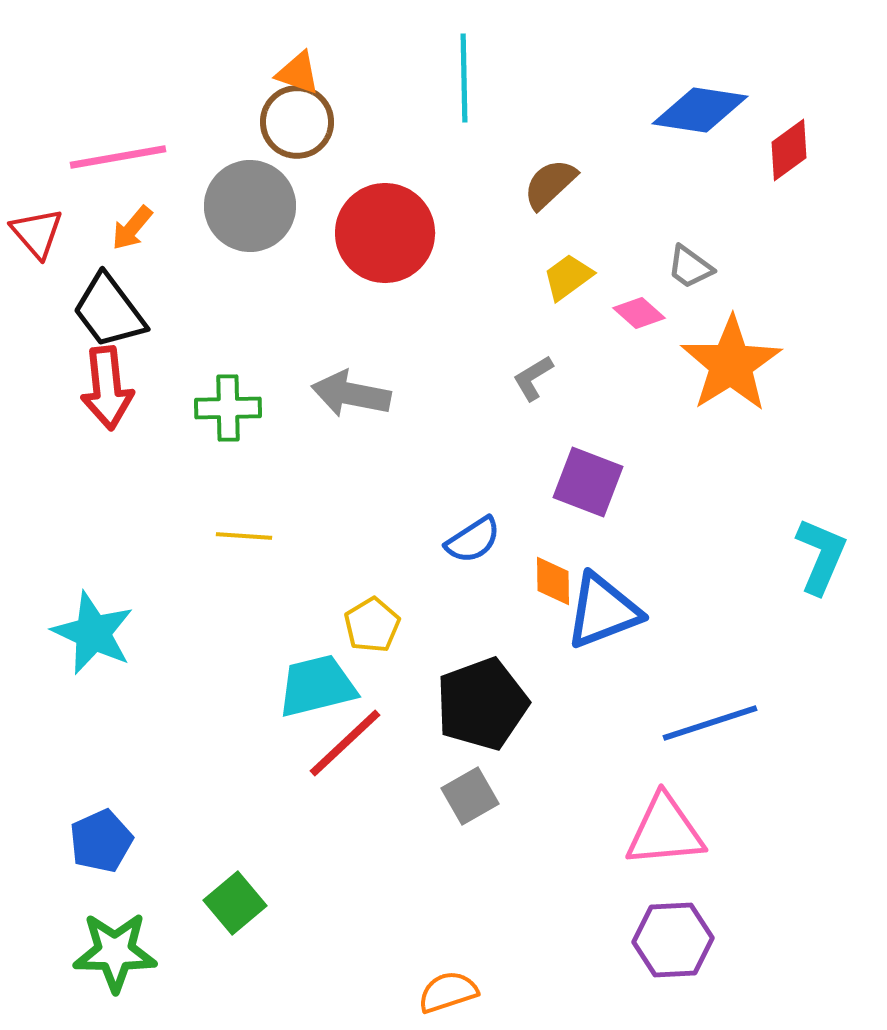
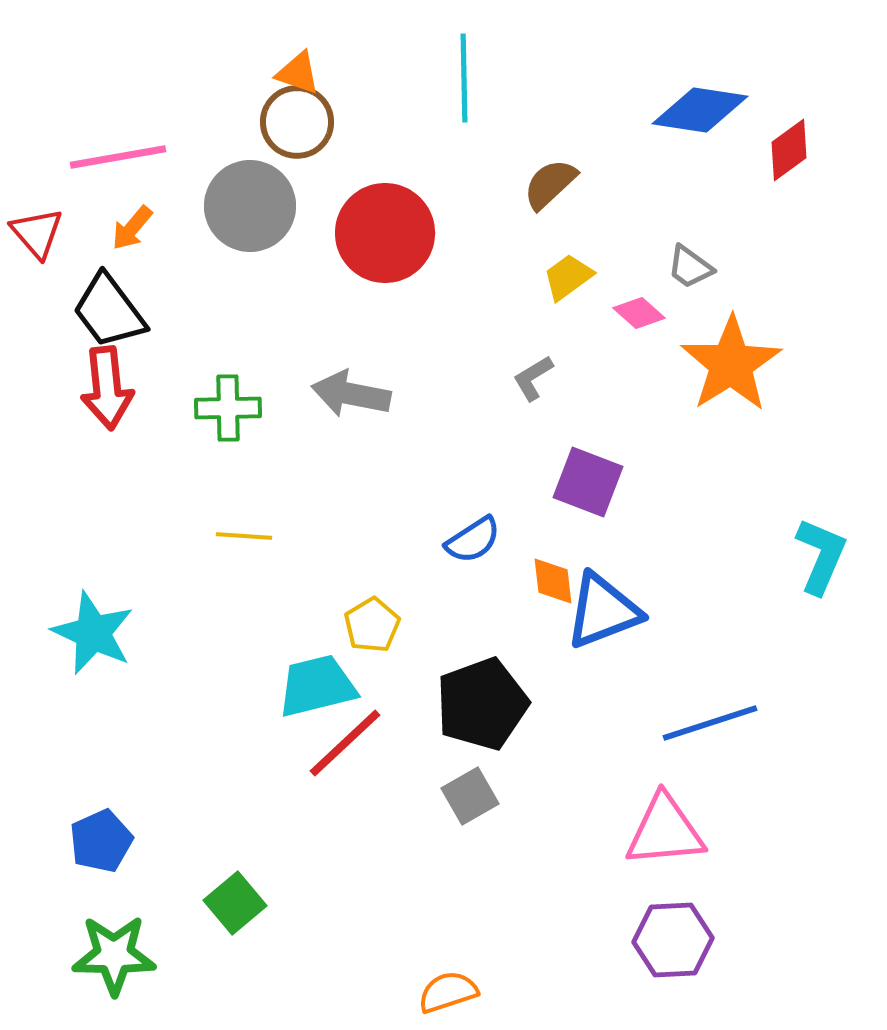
orange diamond: rotated 6 degrees counterclockwise
green star: moved 1 px left, 3 px down
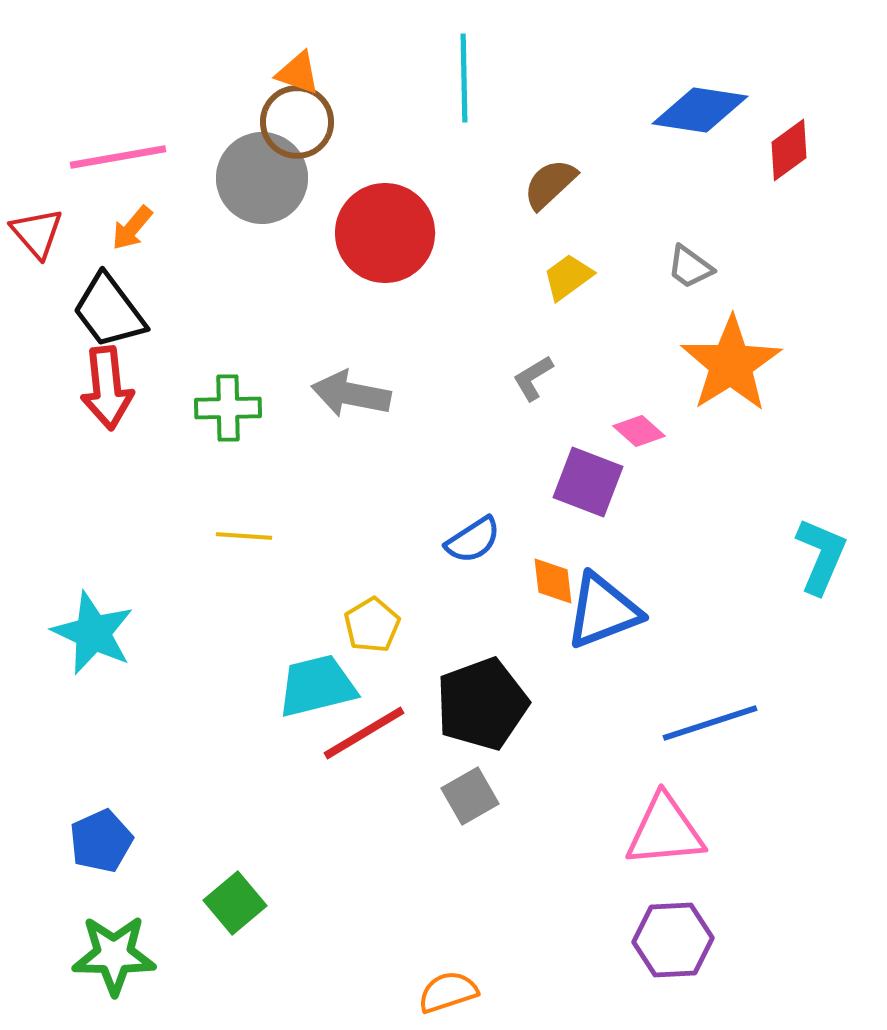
gray circle: moved 12 px right, 28 px up
pink diamond: moved 118 px down
red line: moved 19 px right, 10 px up; rotated 12 degrees clockwise
